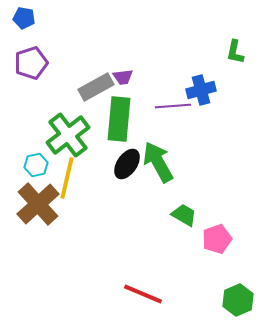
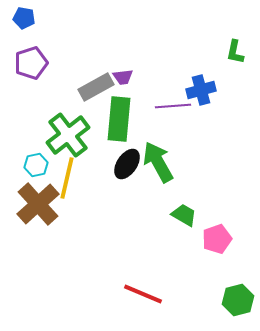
green hexagon: rotated 8 degrees clockwise
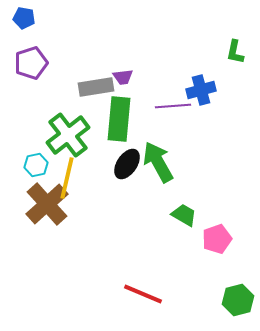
gray rectangle: rotated 20 degrees clockwise
brown cross: moved 9 px right
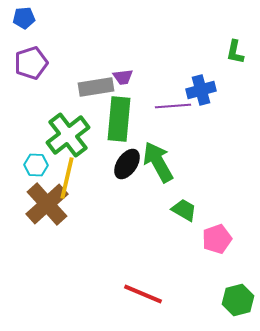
blue pentagon: rotated 15 degrees counterclockwise
cyan hexagon: rotated 15 degrees clockwise
green trapezoid: moved 5 px up
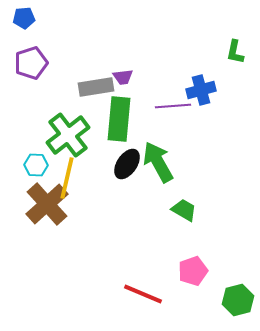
pink pentagon: moved 24 px left, 32 px down
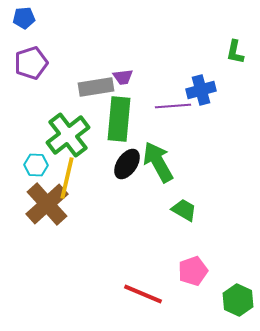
green hexagon: rotated 20 degrees counterclockwise
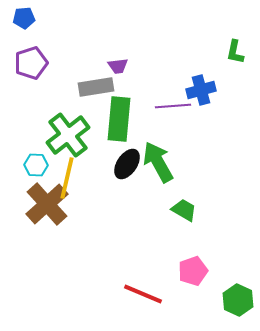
purple trapezoid: moved 5 px left, 11 px up
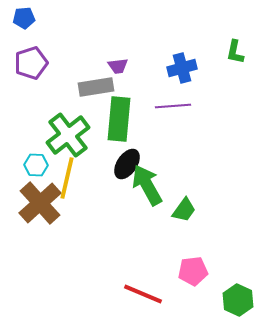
blue cross: moved 19 px left, 22 px up
green arrow: moved 11 px left, 23 px down
brown cross: moved 7 px left, 1 px up
green trapezoid: rotated 96 degrees clockwise
pink pentagon: rotated 12 degrees clockwise
